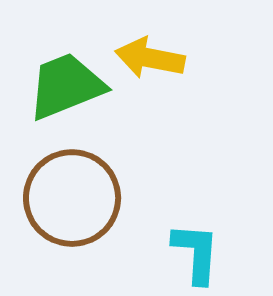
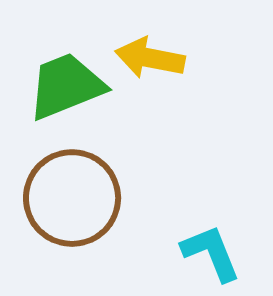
cyan L-shape: moved 15 px right; rotated 26 degrees counterclockwise
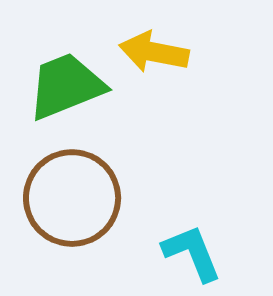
yellow arrow: moved 4 px right, 6 px up
cyan L-shape: moved 19 px left
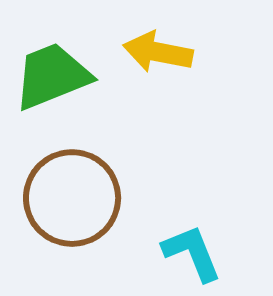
yellow arrow: moved 4 px right
green trapezoid: moved 14 px left, 10 px up
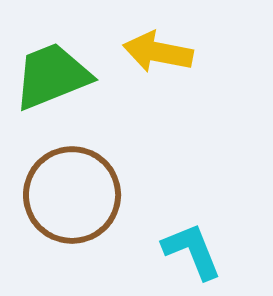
brown circle: moved 3 px up
cyan L-shape: moved 2 px up
